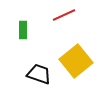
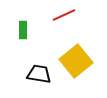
black trapezoid: rotated 10 degrees counterclockwise
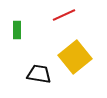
green rectangle: moved 6 px left
yellow square: moved 1 px left, 4 px up
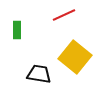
yellow square: rotated 12 degrees counterclockwise
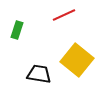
green rectangle: rotated 18 degrees clockwise
yellow square: moved 2 px right, 3 px down
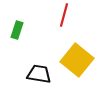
red line: rotated 50 degrees counterclockwise
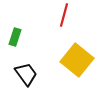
green rectangle: moved 2 px left, 7 px down
black trapezoid: moved 13 px left; rotated 45 degrees clockwise
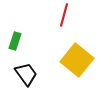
green rectangle: moved 4 px down
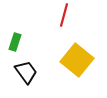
green rectangle: moved 1 px down
black trapezoid: moved 2 px up
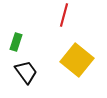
green rectangle: moved 1 px right
